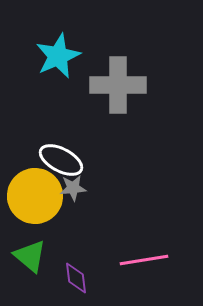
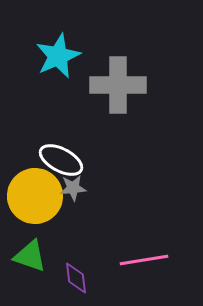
green triangle: rotated 21 degrees counterclockwise
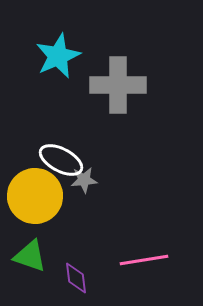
gray star: moved 11 px right, 8 px up
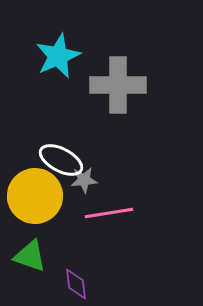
pink line: moved 35 px left, 47 px up
purple diamond: moved 6 px down
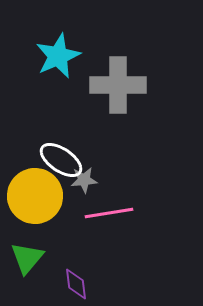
white ellipse: rotated 6 degrees clockwise
green triangle: moved 3 px left, 2 px down; rotated 51 degrees clockwise
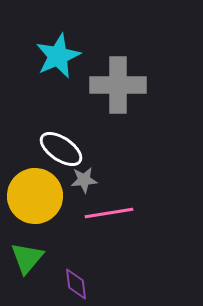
white ellipse: moved 11 px up
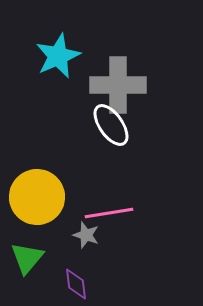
white ellipse: moved 50 px right, 24 px up; rotated 21 degrees clockwise
gray star: moved 2 px right, 55 px down; rotated 24 degrees clockwise
yellow circle: moved 2 px right, 1 px down
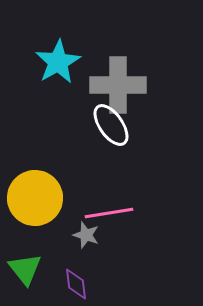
cyan star: moved 6 px down; rotated 6 degrees counterclockwise
yellow circle: moved 2 px left, 1 px down
green triangle: moved 2 px left, 11 px down; rotated 18 degrees counterclockwise
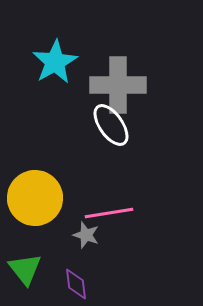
cyan star: moved 3 px left
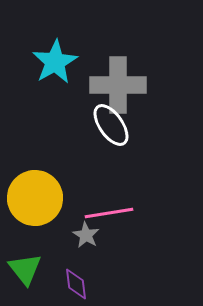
gray star: rotated 12 degrees clockwise
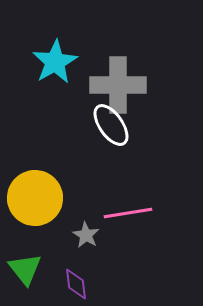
pink line: moved 19 px right
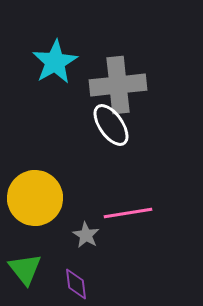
gray cross: rotated 6 degrees counterclockwise
